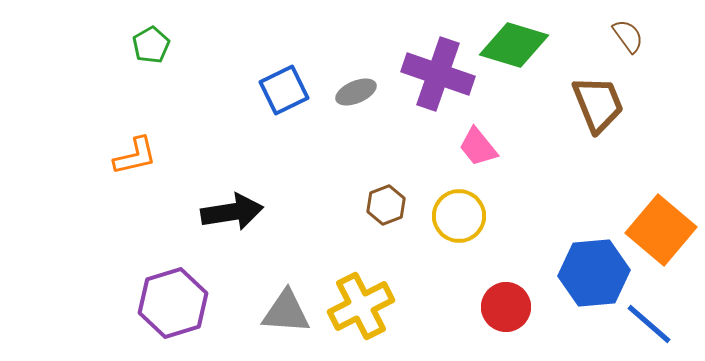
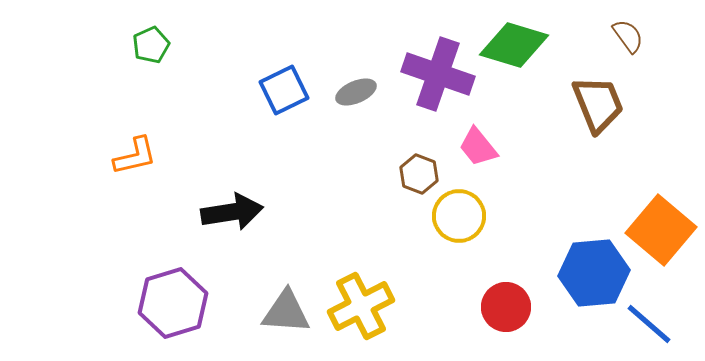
green pentagon: rotated 6 degrees clockwise
brown hexagon: moved 33 px right, 31 px up; rotated 18 degrees counterclockwise
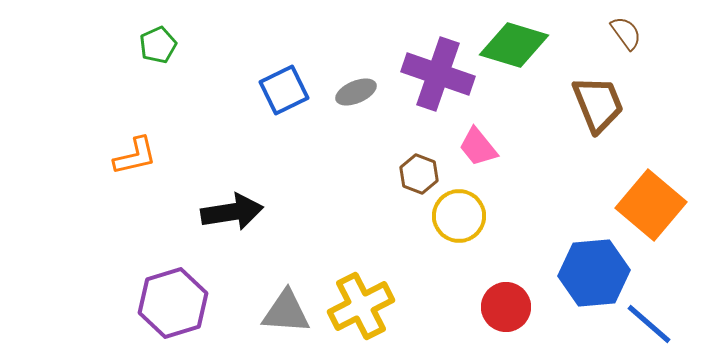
brown semicircle: moved 2 px left, 3 px up
green pentagon: moved 7 px right
orange square: moved 10 px left, 25 px up
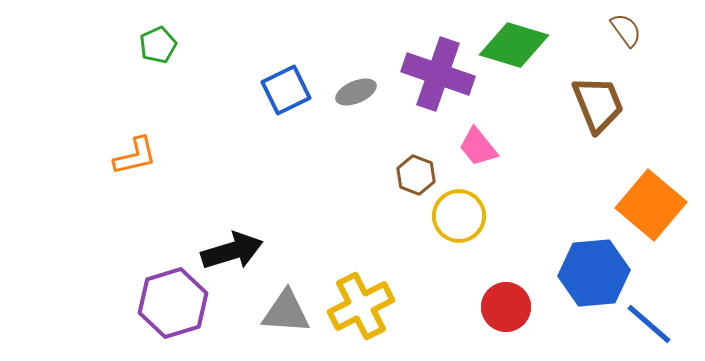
brown semicircle: moved 3 px up
blue square: moved 2 px right
brown hexagon: moved 3 px left, 1 px down
black arrow: moved 39 px down; rotated 8 degrees counterclockwise
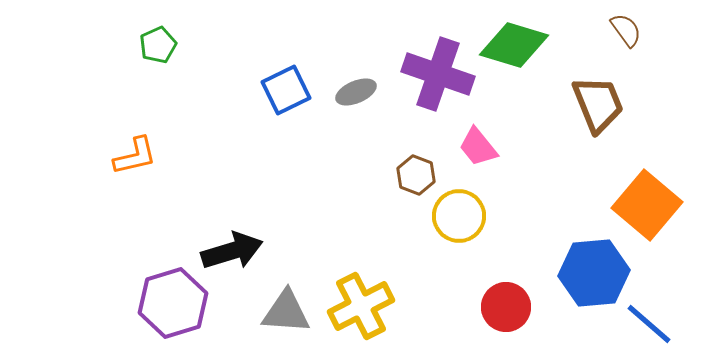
orange square: moved 4 px left
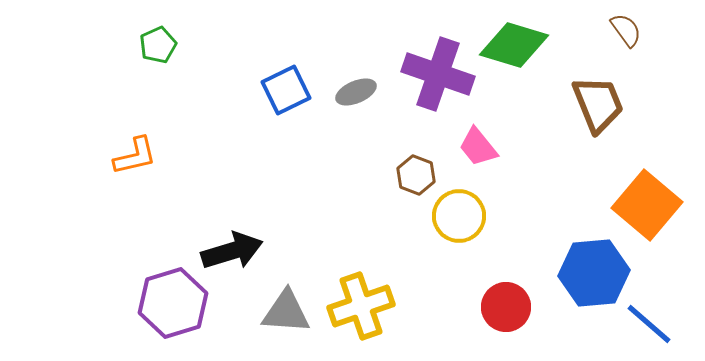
yellow cross: rotated 8 degrees clockwise
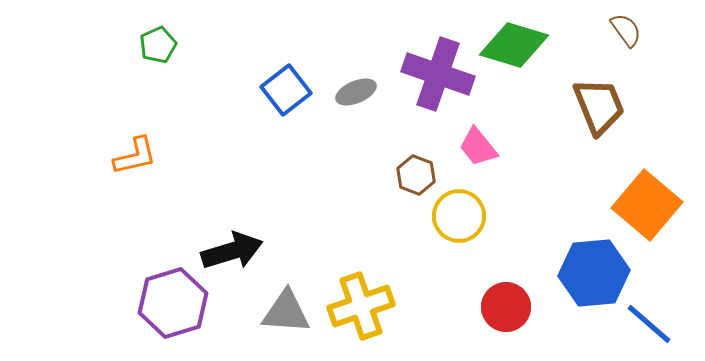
blue square: rotated 12 degrees counterclockwise
brown trapezoid: moved 1 px right, 2 px down
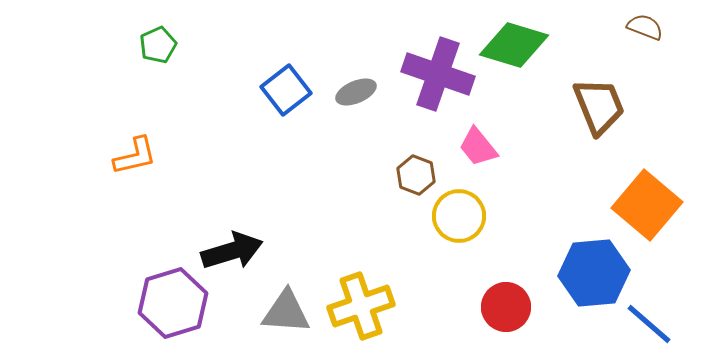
brown semicircle: moved 19 px right, 3 px up; rotated 33 degrees counterclockwise
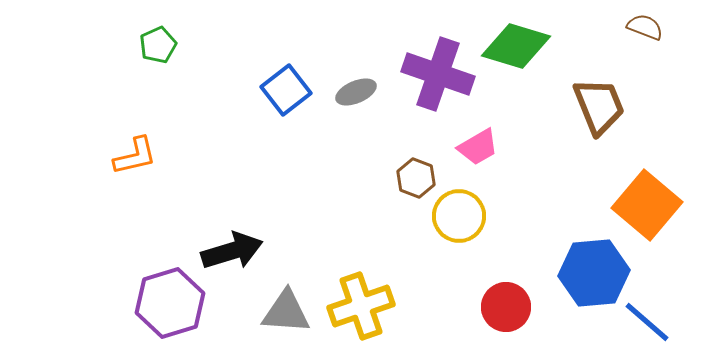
green diamond: moved 2 px right, 1 px down
pink trapezoid: rotated 81 degrees counterclockwise
brown hexagon: moved 3 px down
purple hexagon: moved 3 px left
blue line: moved 2 px left, 2 px up
